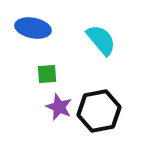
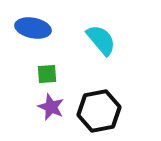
purple star: moved 8 px left
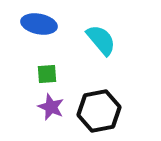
blue ellipse: moved 6 px right, 4 px up
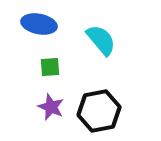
green square: moved 3 px right, 7 px up
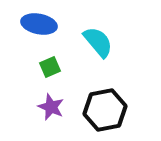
cyan semicircle: moved 3 px left, 2 px down
green square: rotated 20 degrees counterclockwise
black hexagon: moved 6 px right, 1 px up
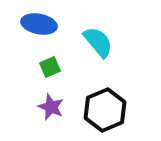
black hexagon: rotated 12 degrees counterclockwise
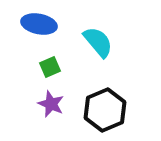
purple star: moved 3 px up
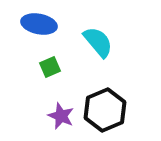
purple star: moved 10 px right, 12 px down
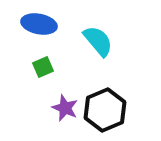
cyan semicircle: moved 1 px up
green square: moved 7 px left
purple star: moved 4 px right, 8 px up
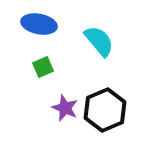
cyan semicircle: moved 1 px right
